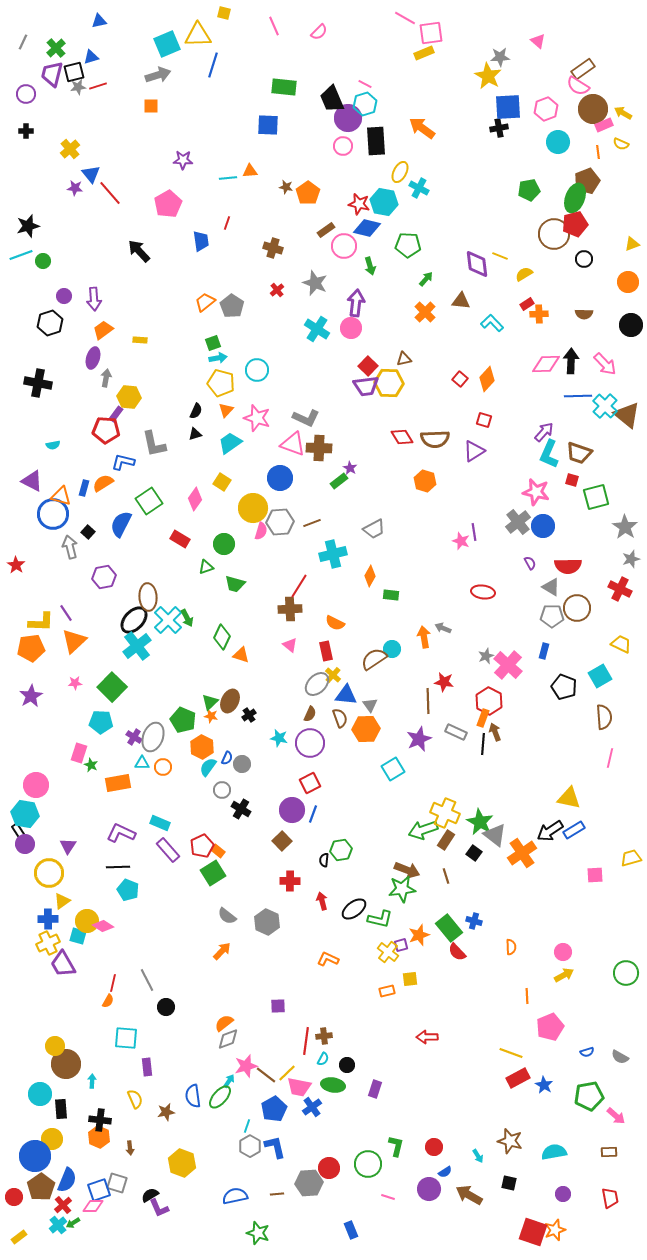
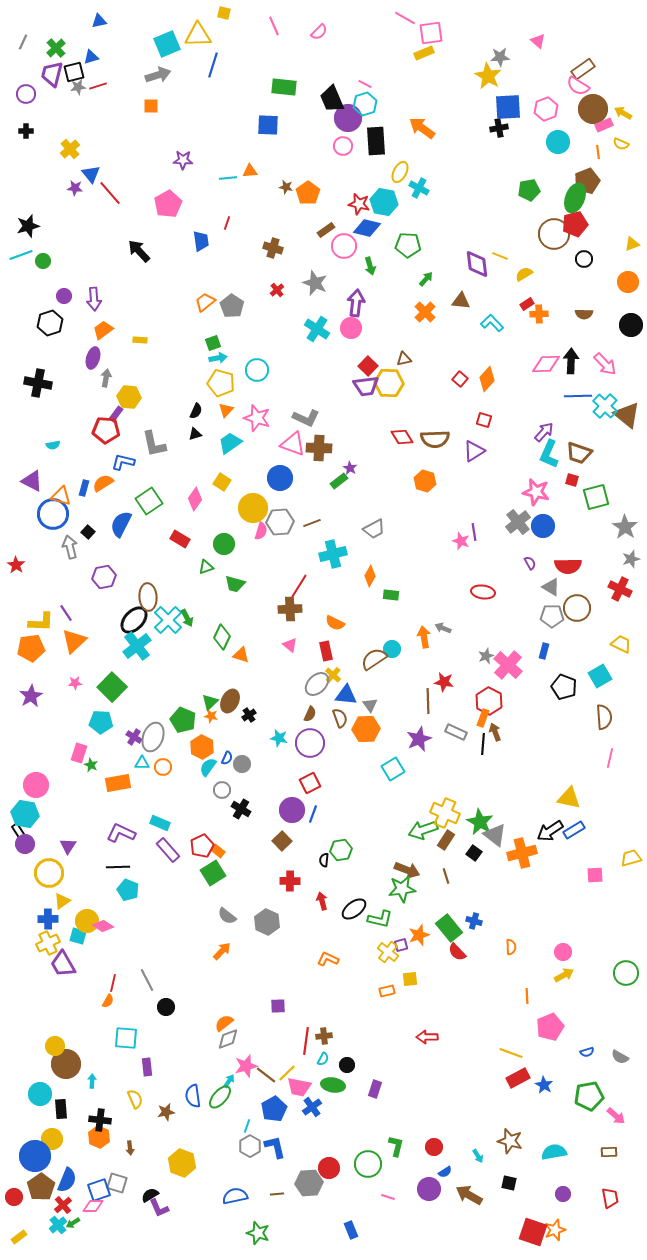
orange cross at (522, 853): rotated 20 degrees clockwise
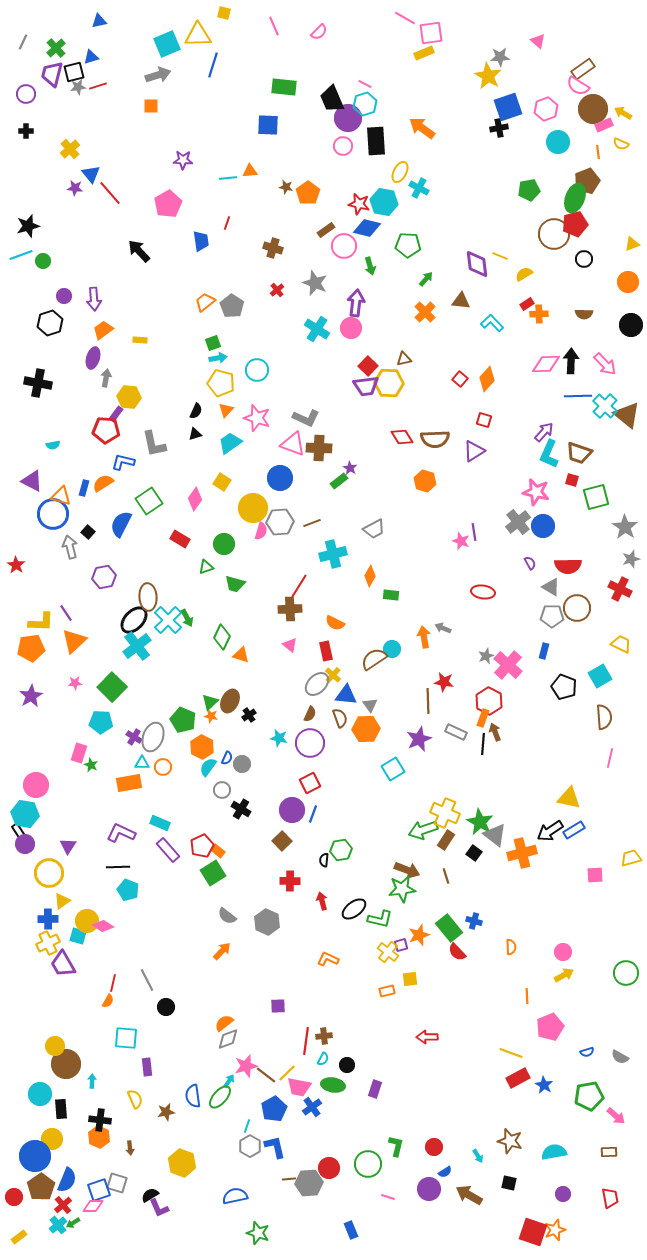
blue square at (508, 107): rotated 16 degrees counterclockwise
orange rectangle at (118, 783): moved 11 px right
brown line at (277, 1194): moved 12 px right, 15 px up
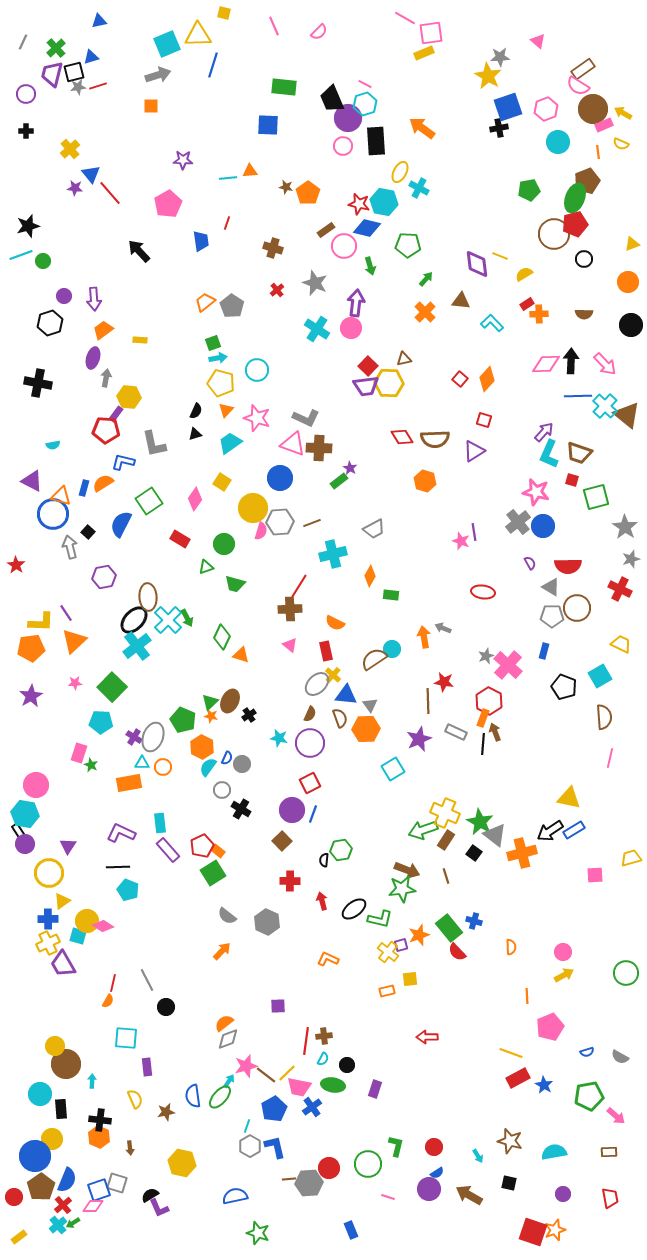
cyan rectangle at (160, 823): rotated 60 degrees clockwise
yellow hexagon at (182, 1163): rotated 8 degrees counterclockwise
blue semicircle at (445, 1172): moved 8 px left, 1 px down
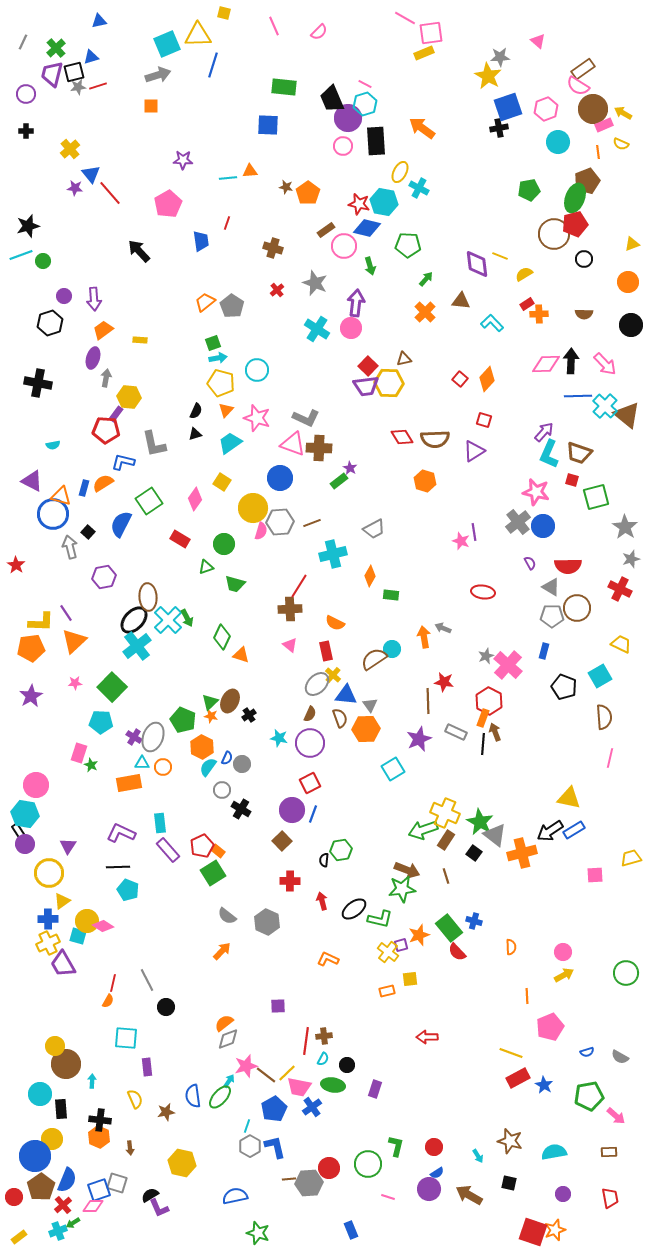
cyan cross at (58, 1225): moved 6 px down; rotated 18 degrees clockwise
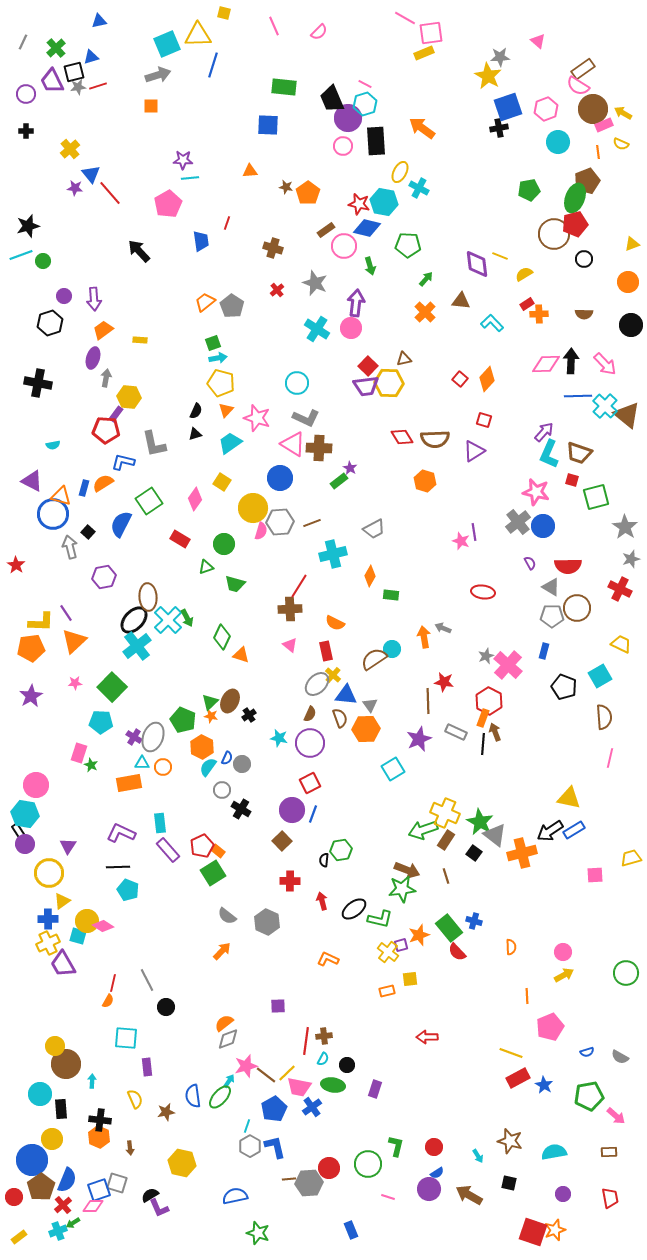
purple trapezoid at (52, 74): moved 7 px down; rotated 40 degrees counterclockwise
cyan line at (228, 178): moved 38 px left
cyan circle at (257, 370): moved 40 px right, 13 px down
pink triangle at (293, 444): rotated 12 degrees clockwise
blue circle at (35, 1156): moved 3 px left, 4 px down
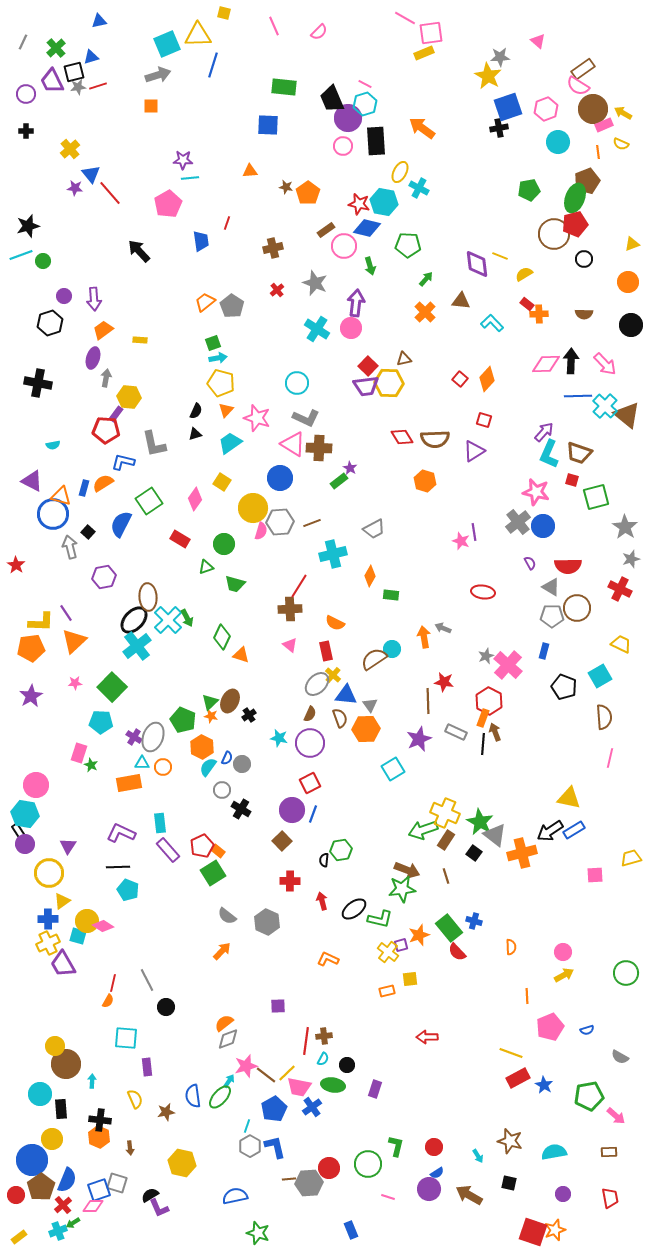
brown cross at (273, 248): rotated 30 degrees counterclockwise
red rectangle at (527, 304): rotated 72 degrees clockwise
blue semicircle at (587, 1052): moved 22 px up
red circle at (14, 1197): moved 2 px right, 2 px up
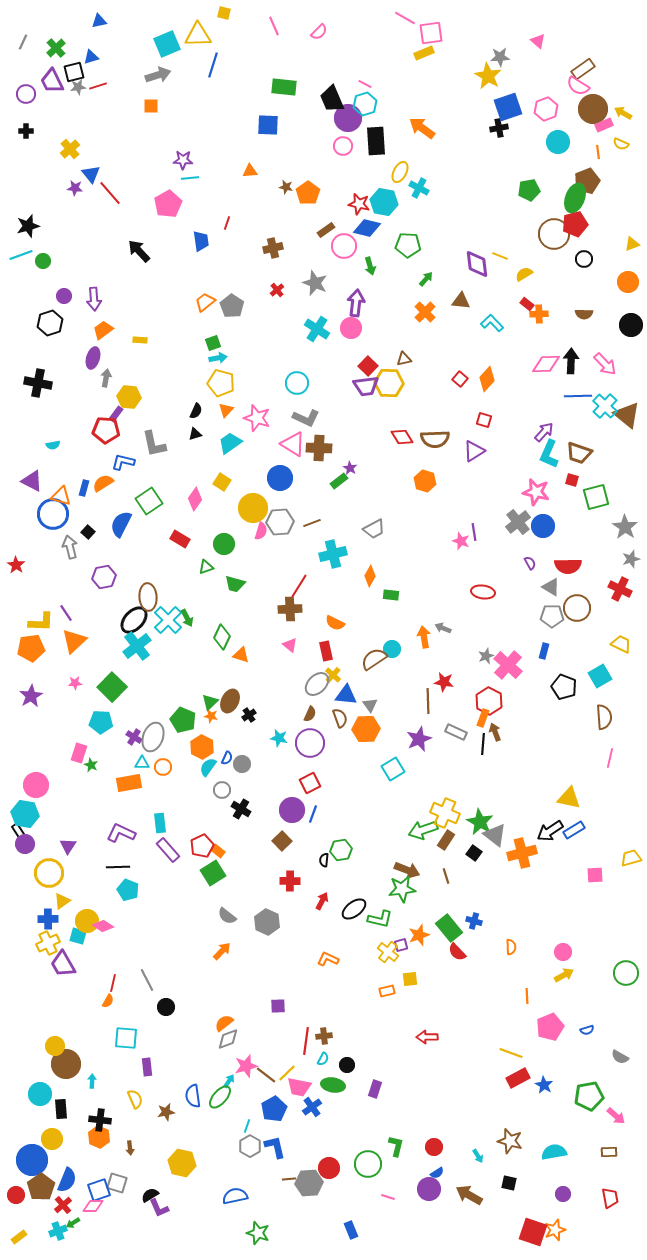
red arrow at (322, 901): rotated 42 degrees clockwise
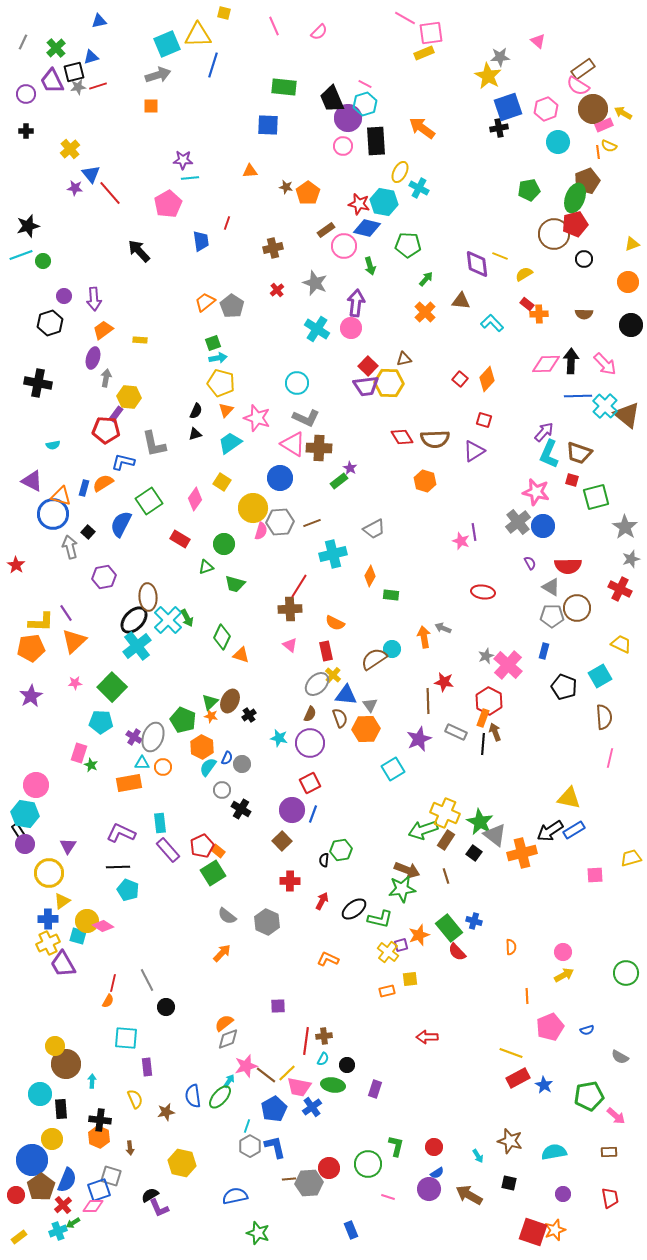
yellow semicircle at (621, 144): moved 12 px left, 2 px down
orange arrow at (222, 951): moved 2 px down
gray square at (117, 1183): moved 6 px left, 7 px up
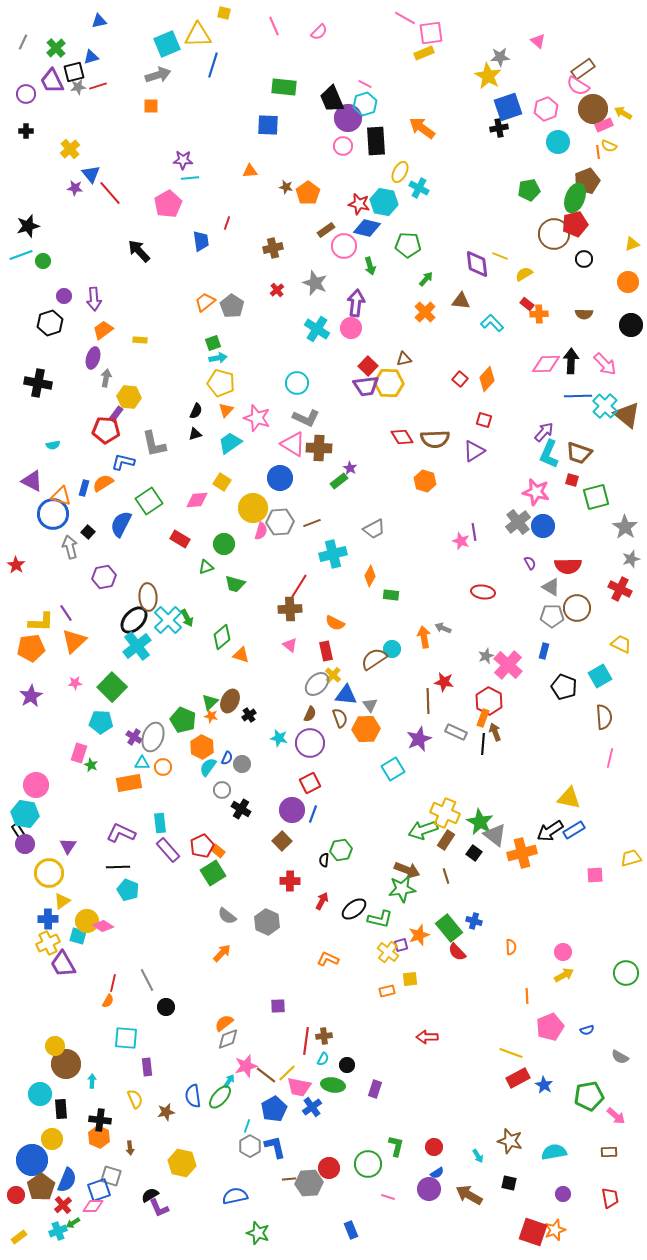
pink diamond at (195, 499): moved 2 px right, 1 px down; rotated 50 degrees clockwise
green diamond at (222, 637): rotated 25 degrees clockwise
